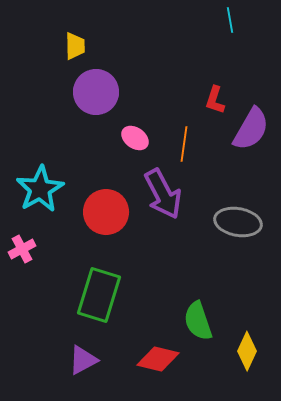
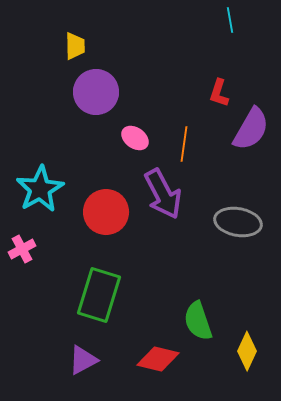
red L-shape: moved 4 px right, 7 px up
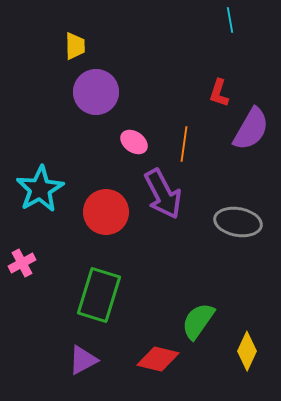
pink ellipse: moved 1 px left, 4 px down
pink cross: moved 14 px down
green semicircle: rotated 54 degrees clockwise
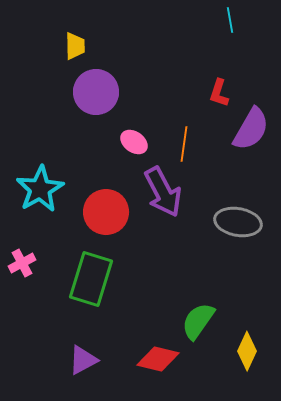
purple arrow: moved 2 px up
green rectangle: moved 8 px left, 16 px up
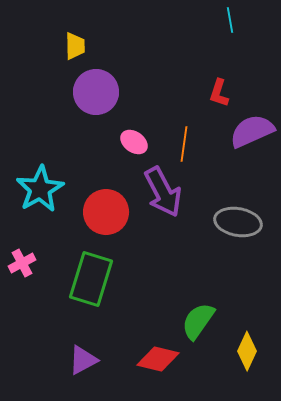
purple semicircle: moved 1 px right, 2 px down; rotated 144 degrees counterclockwise
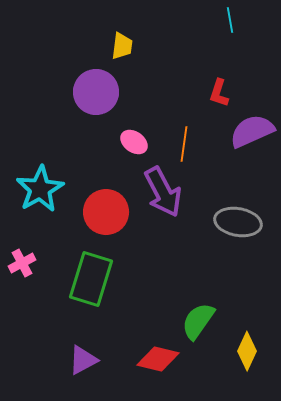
yellow trapezoid: moved 47 px right; rotated 8 degrees clockwise
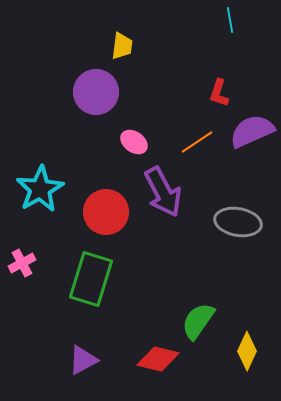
orange line: moved 13 px right, 2 px up; rotated 48 degrees clockwise
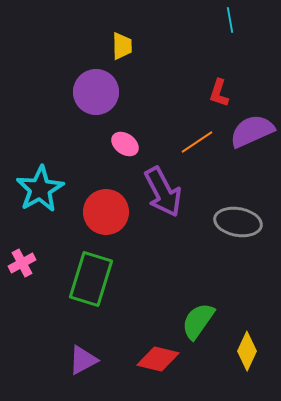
yellow trapezoid: rotated 8 degrees counterclockwise
pink ellipse: moved 9 px left, 2 px down
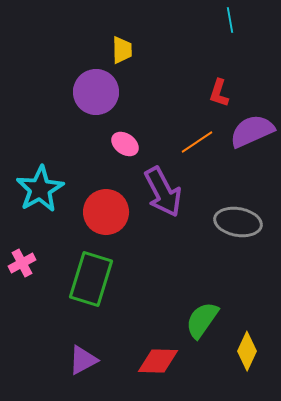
yellow trapezoid: moved 4 px down
green semicircle: moved 4 px right, 1 px up
red diamond: moved 2 px down; rotated 12 degrees counterclockwise
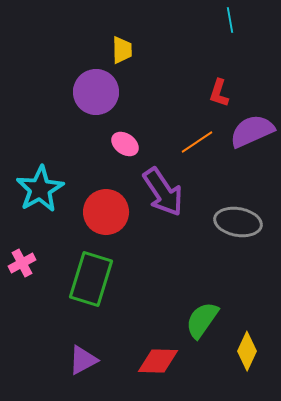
purple arrow: rotated 6 degrees counterclockwise
